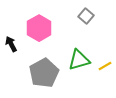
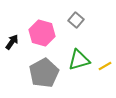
gray square: moved 10 px left, 4 px down
pink hexagon: moved 3 px right, 5 px down; rotated 15 degrees counterclockwise
black arrow: moved 1 px right, 2 px up; rotated 63 degrees clockwise
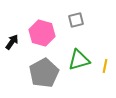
gray square: rotated 35 degrees clockwise
yellow line: rotated 48 degrees counterclockwise
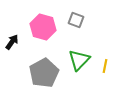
gray square: rotated 35 degrees clockwise
pink hexagon: moved 1 px right, 6 px up
green triangle: rotated 30 degrees counterclockwise
